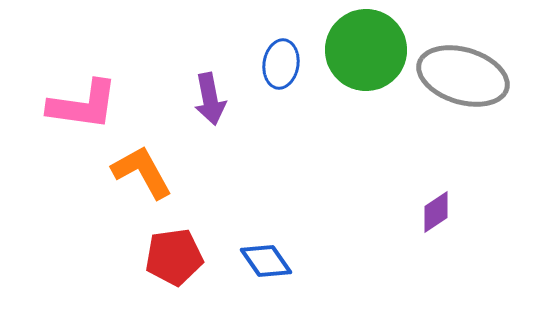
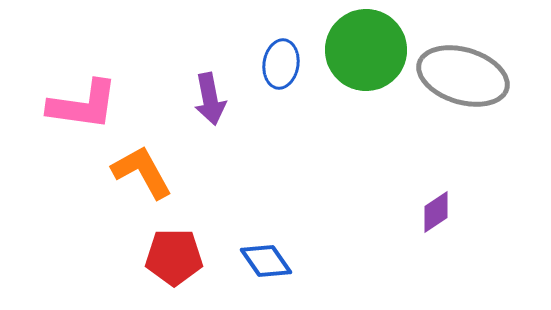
red pentagon: rotated 8 degrees clockwise
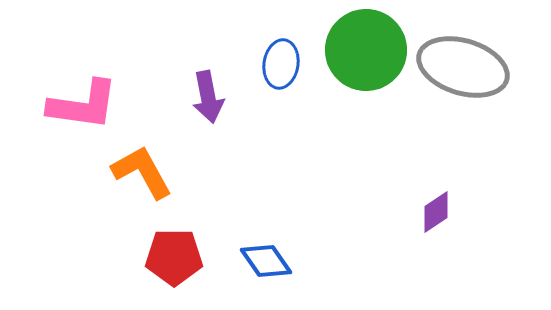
gray ellipse: moved 9 px up
purple arrow: moved 2 px left, 2 px up
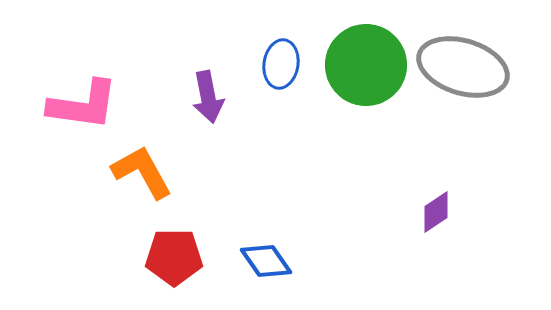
green circle: moved 15 px down
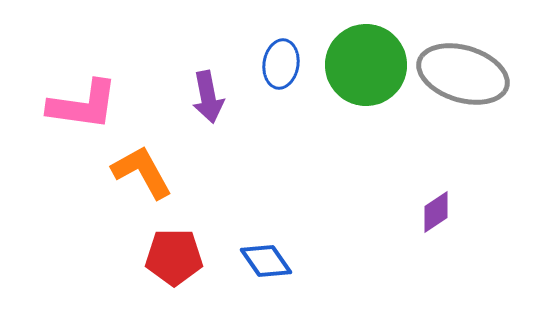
gray ellipse: moved 7 px down
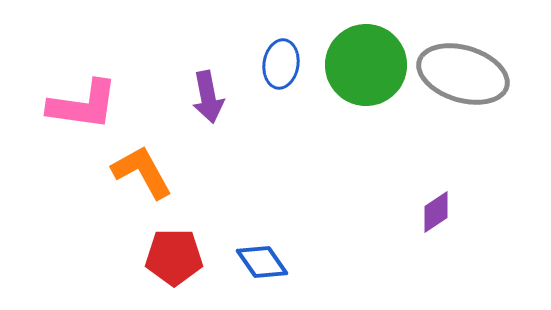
blue diamond: moved 4 px left, 1 px down
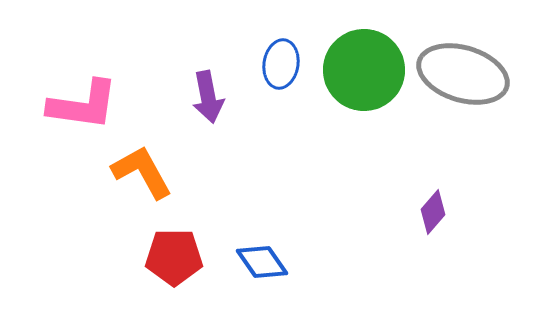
green circle: moved 2 px left, 5 px down
purple diamond: moved 3 px left; rotated 15 degrees counterclockwise
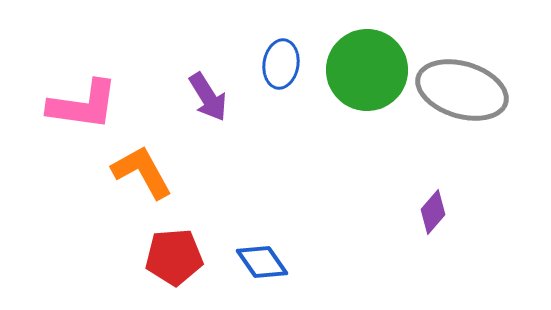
green circle: moved 3 px right
gray ellipse: moved 1 px left, 16 px down
purple arrow: rotated 21 degrees counterclockwise
red pentagon: rotated 4 degrees counterclockwise
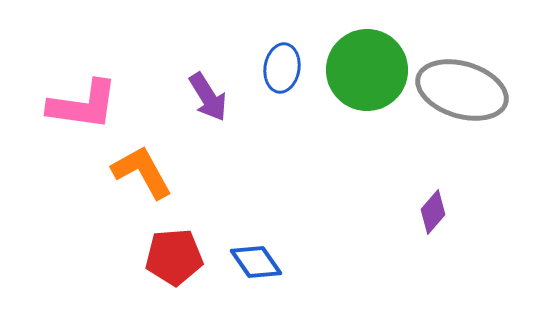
blue ellipse: moved 1 px right, 4 px down
blue diamond: moved 6 px left
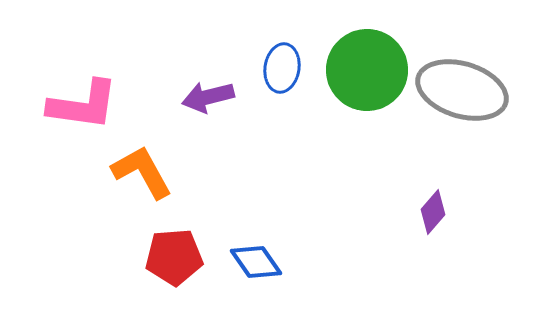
purple arrow: rotated 108 degrees clockwise
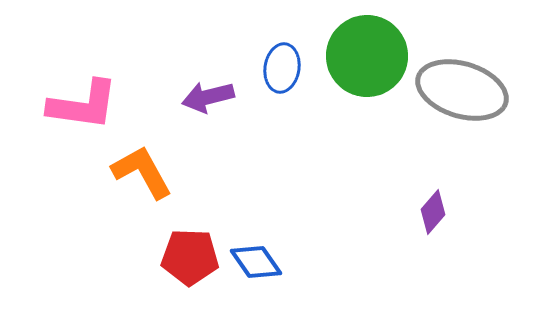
green circle: moved 14 px up
red pentagon: moved 16 px right; rotated 6 degrees clockwise
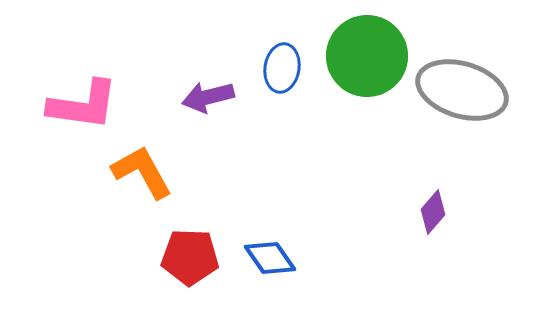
blue diamond: moved 14 px right, 4 px up
